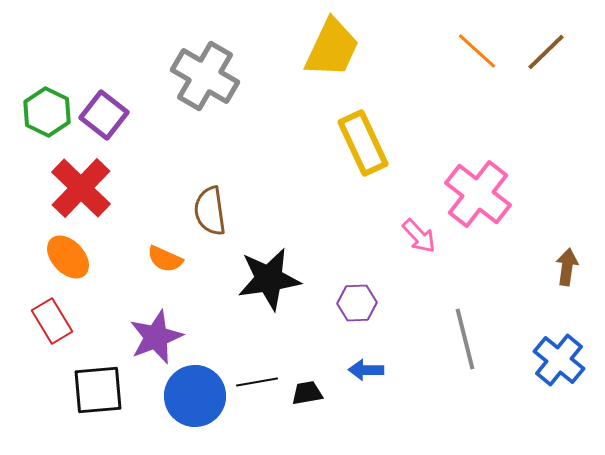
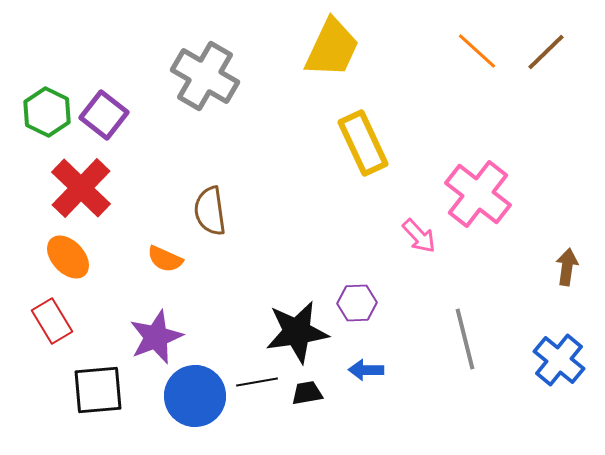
black star: moved 28 px right, 53 px down
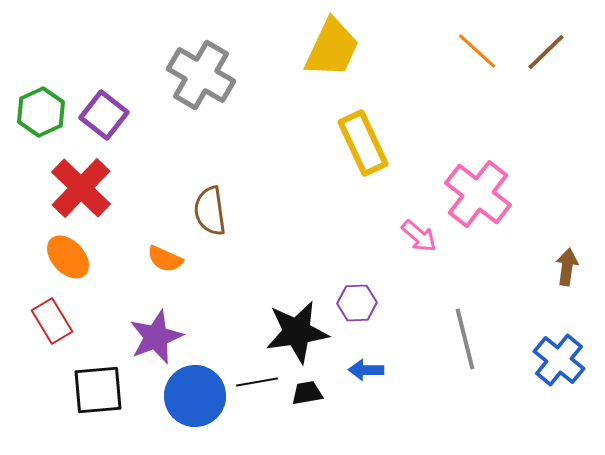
gray cross: moved 4 px left, 1 px up
green hexagon: moved 6 px left; rotated 9 degrees clockwise
pink arrow: rotated 6 degrees counterclockwise
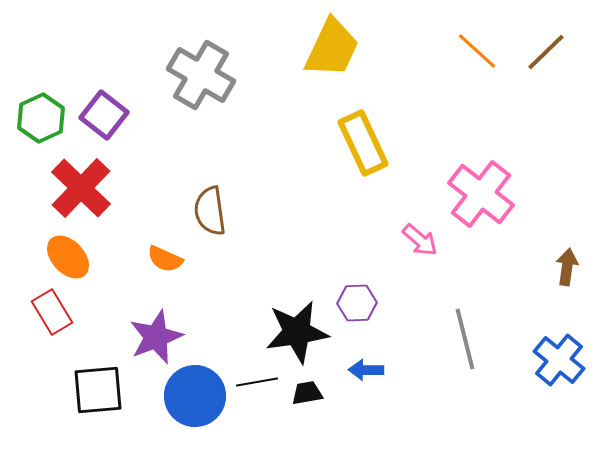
green hexagon: moved 6 px down
pink cross: moved 3 px right
pink arrow: moved 1 px right, 4 px down
red rectangle: moved 9 px up
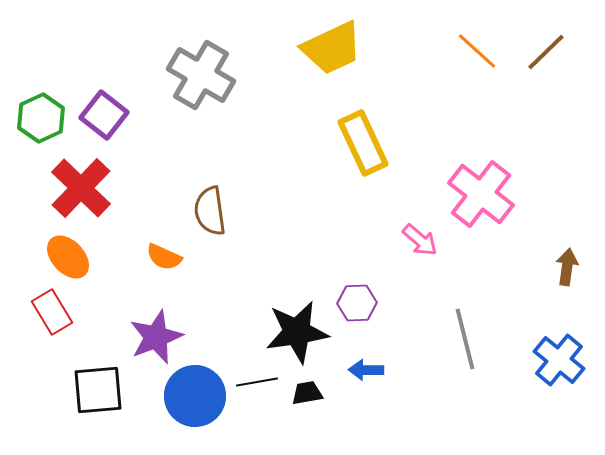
yellow trapezoid: rotated 40 degrees clockwise
orange semicircle: moved 1 px left, 2 px up
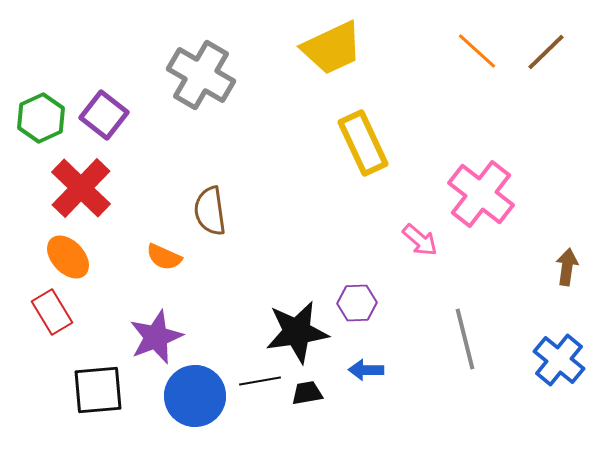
black line: moved 3 px right, 1 px up
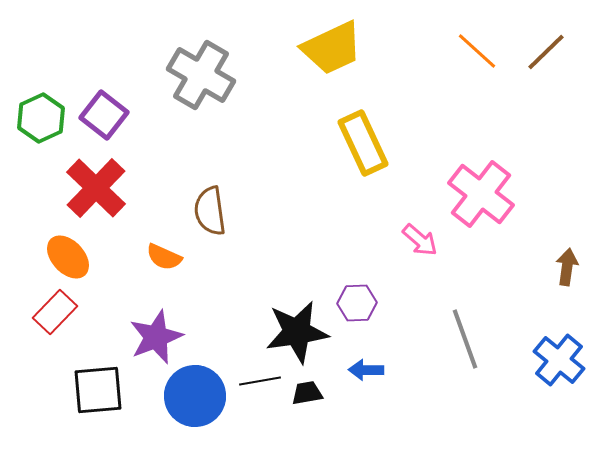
red cross: moved 15 px right
red rectangle: moved 3 px right; rotated 75 degrees clockwise
gray line: rotated 6 degrees counterclockwise
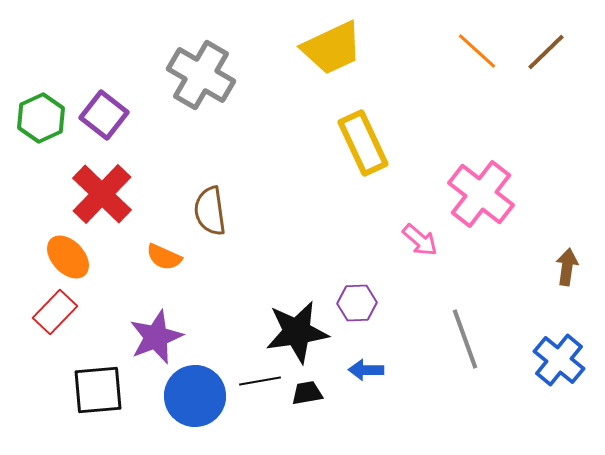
red cross: moved 6 px right, 6 px down
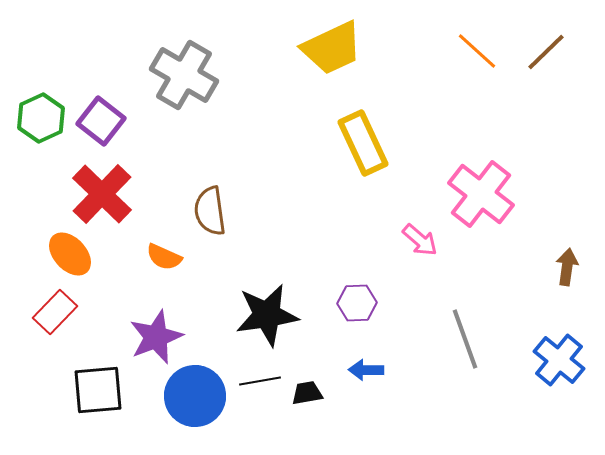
gray cross: moved 17 px left
purple square: moved 3 px left, 6 px down
orange ellipse: moved 2 px right, 3 px up
black star: moved 30 px left, 17 px up
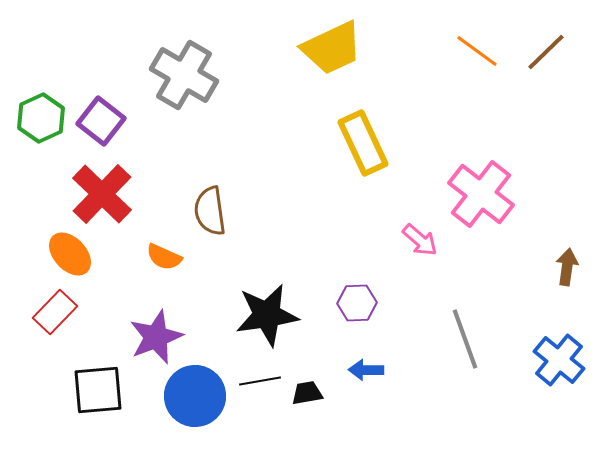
orange line: rotated 6 degrees counterclockwise
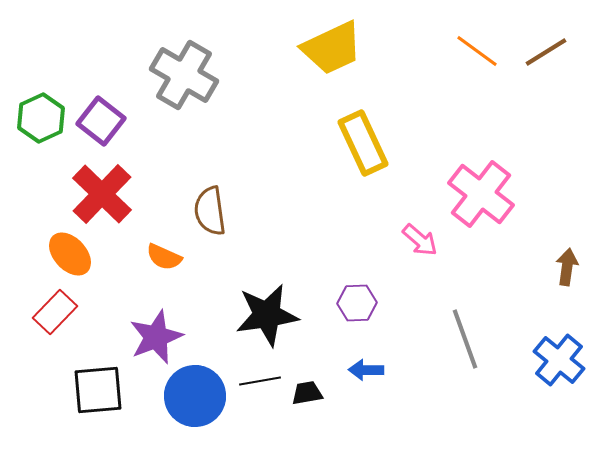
brown line: rotated 12 degrees clockwise
